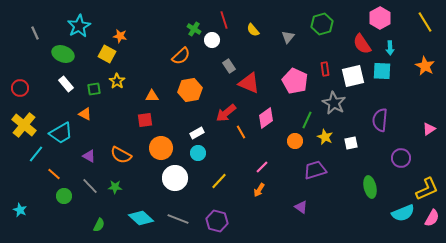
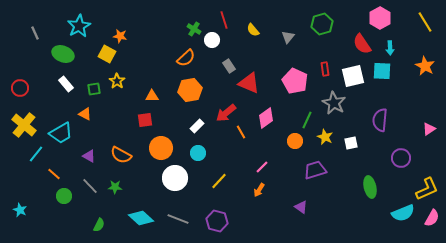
orange semicircle at (181, 56): moved 5 px right, 2 px down
white rectangle at (197, 133): moved 7 px up; rotated 16 degrees counterclockwise
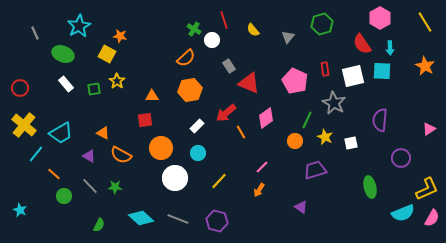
orange triangle at (85, 114): moved 18 px right, 19 px down
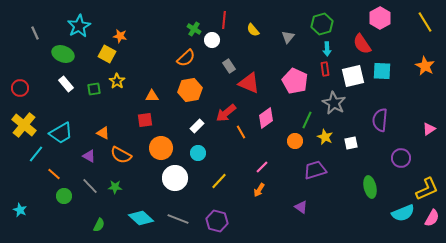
red line at (224, 20): rotated 24 degrees clockwise
cyan arrow at (390, 48): moved 63 px left, 1 px down
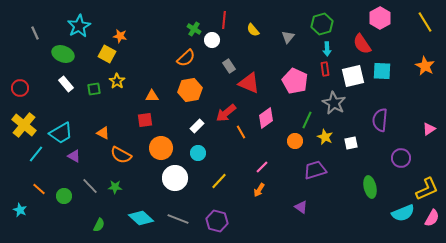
purple triangle at (89, 156): moved 15 px left
orange line at (54, 174): moved 15 px left, 15 px down
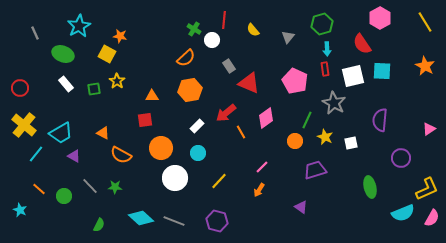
gray line at (178, 219): moved 4 px left, 2 px down
